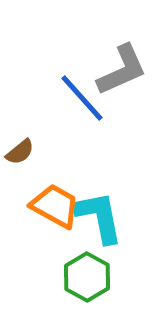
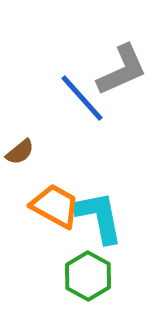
green hexagon: moved 1 px right, 1 px up
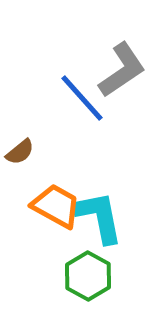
gray L-shape: rotated 10 degrees counterclockwise
orange trapezoid: moved 1 px right
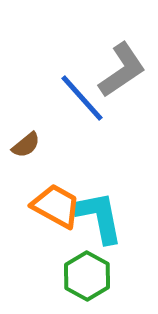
brown semicircle: moved 6 px right, 7 px up
green hexagon: moved 1 px left
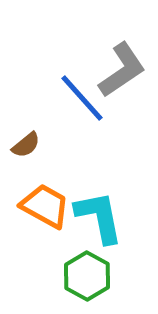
orange trapezoid: moved 11 px left
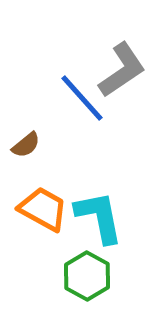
orange trapezoid: moved 2 px left, 3 px down
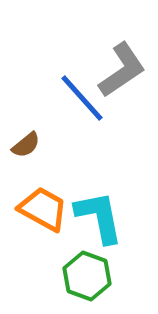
green hexagon: rotated 9 degrees counterclockwise
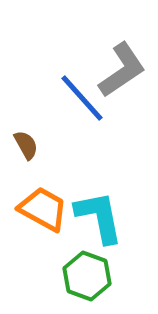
brown semicircle: rotated 80 degrees counterclockwise
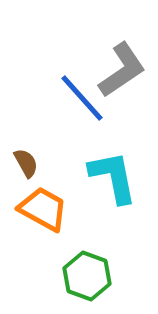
brown semicircle: moved 18 px down
cyan L-shape: moved 14 px right, 40 px up
